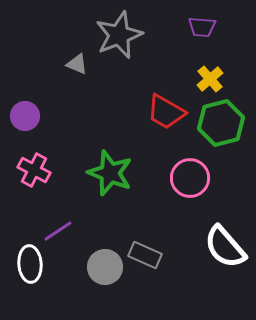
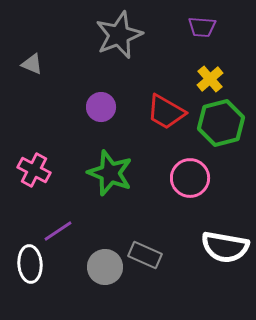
gray triangle: moved 45 px left
purple circle: moved 76 px right, 9 px up
white semicircle: rotated 39 degrees counterclockwise
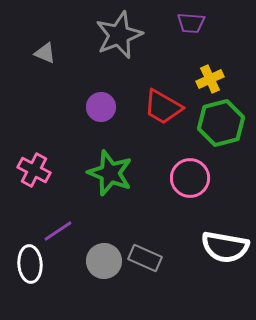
purple trapezoid: moved 11 px left, 4 px up
gray triangle: moved 13 px right, 11 px up
yellow cross: rotated 16 degrees clockwise
red trapezoid: moved 3 px left, 5 px up
gray rectangle: moved 3 px down
gray circle: moved 1 px left, 6 px up
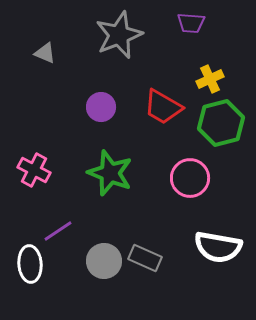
white semicircle: moved 7 px left
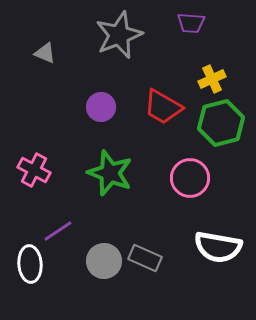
yellow cross: moved 2 px right
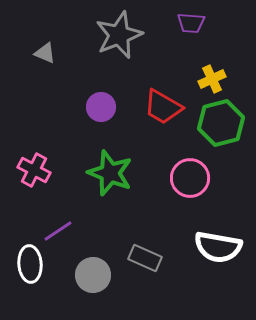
gray circle: moved 11 px left, 14 px down
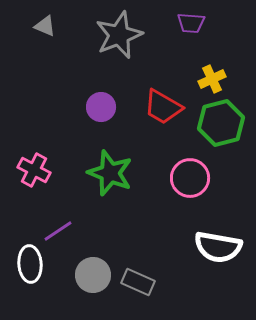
gray triangle: moved 27 px up
gray rectangle: moved 7 px left, 24 px down
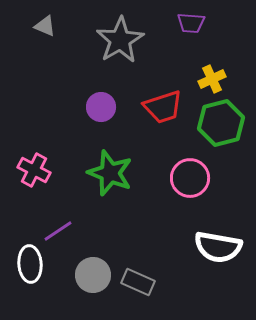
gray star: moved 1 px right, 5 px down; rotated 9 degrees counterclockwise
red trapezoid: rotated 48 degrees counterclockwise
